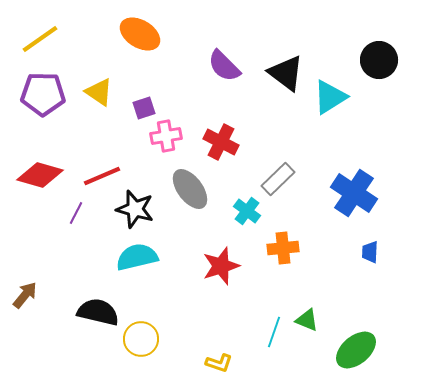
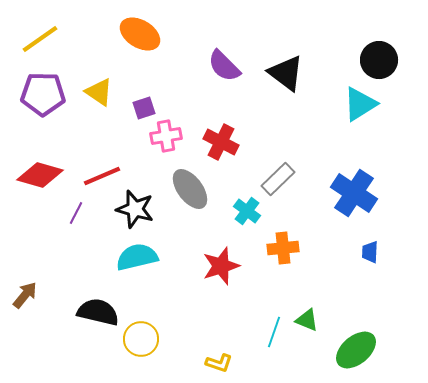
cyan triangle: moved 30 px right, 7 px down
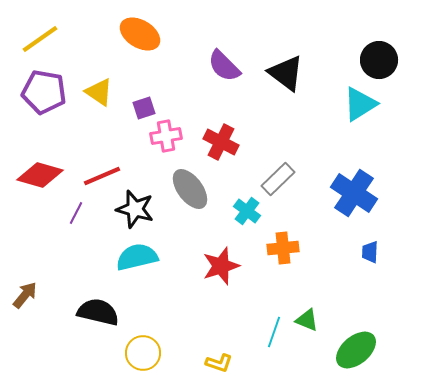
purple pentagon: moved 1 px right, 2 px up; rotated 9 degrees clockwise
yellow circle: moved 2 px right, 14 px down
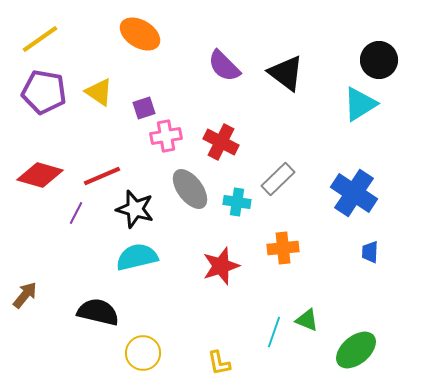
cyan cross: moved 10 px left, 9 px up; rotated 28 degrees counterclockwise
yellow L-shape: rotated 60 degrees clockwise
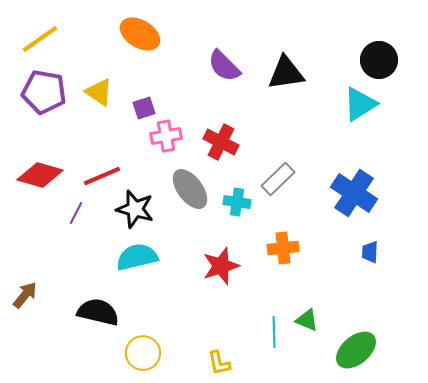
black triangle: rotated 45 degrees counterclockwise
cyan line: rotated 20 degrees counterclockwise
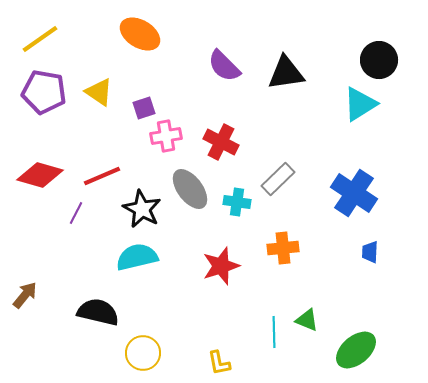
black star: moved 7 px right; rotated 12 degrees clockwise
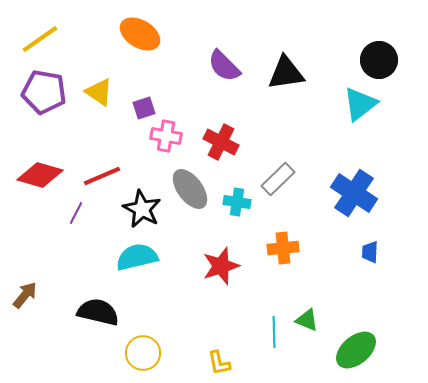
cyan triangle: rotated 6 degrees counterclockwise
pink cross: rotated 20 degrees clockwise
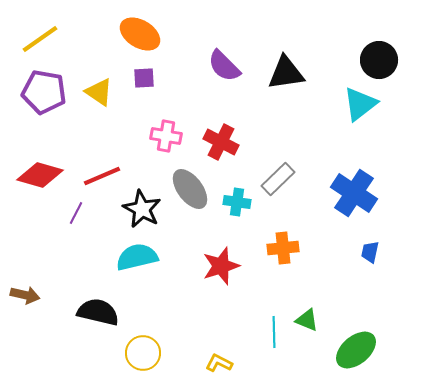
purple square: moved 30 px up; rotated 15 degrees clockwise
blue trapezoid: rotated 10 degrees clockwise
brown arrow: rotated 64 degrees clockwise
yellow L-shape: rotated 128 degrees clockwise
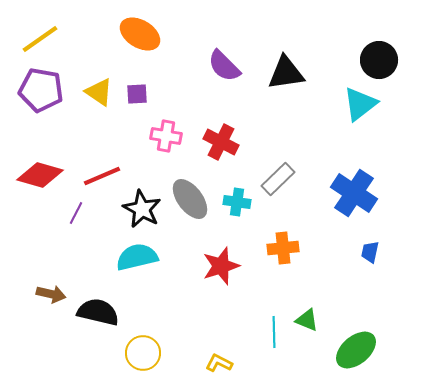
purple square: moved 7 px left, 16 px down
purple pentagon: moved 3 px left, 2 px up
gray ellipse: moved 10 px down
brown arrow: moved 26 px right, 1 px up
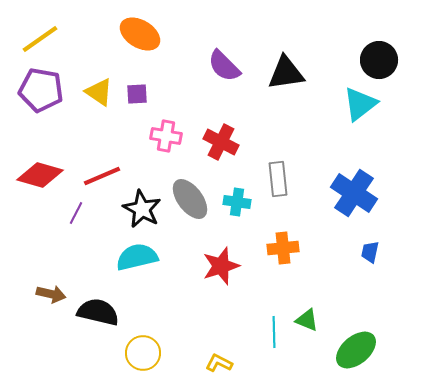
gray rectangle: rotated 52 degrees counterclockwise
